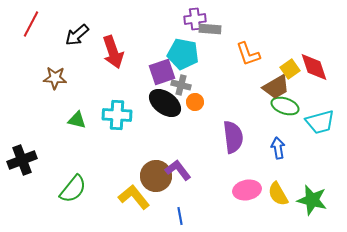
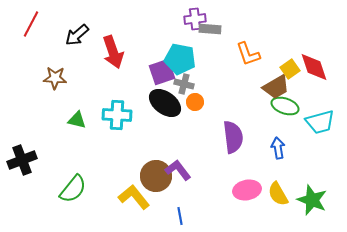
cyan pentagon: moved 3 px left, 5 px down
gray cross: moved 3 px right, 1 px up
green star: rotated 8 degrees clockwise
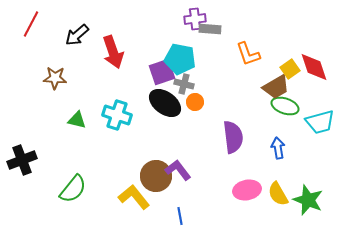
cyan cross: rotated 16 degrees clockwise
green star: moved 4 px left
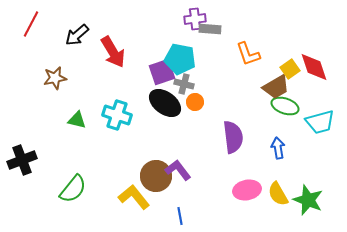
red arrow: rotated 12 degrees counterclockwise
brown star: rotated 15 degrees counterclockwise
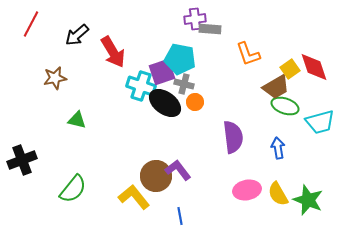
cyan cross: moved 24 px right, 29 px up
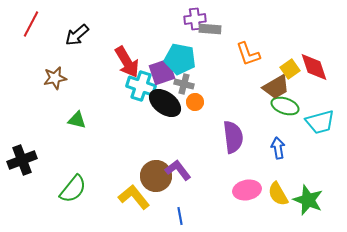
red arrow: moved 14 px right, 10 px down
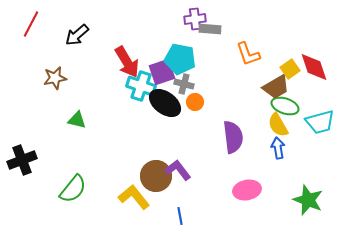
yellow semicircle: moved 69 px up
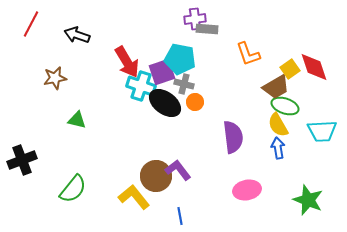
gray rectangle: moved 3 px left
black arrow: rotated 60 degrees clockwise
cyan trapezoid: moved 2 px right, 9 px down; rotated 12 degrees clockwise
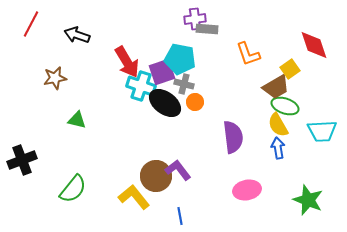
red diamond: moved 22 px up
